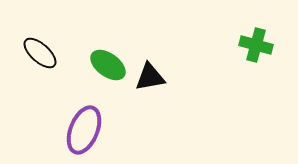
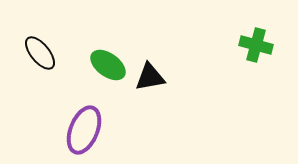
black ellipse: rotated 9 degrees clockwise
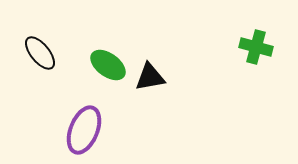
green cross: moved 2 px down
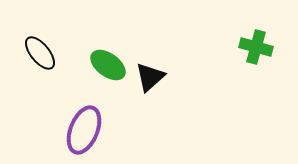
black triangle: rotated 32 degrees counterclockwise
